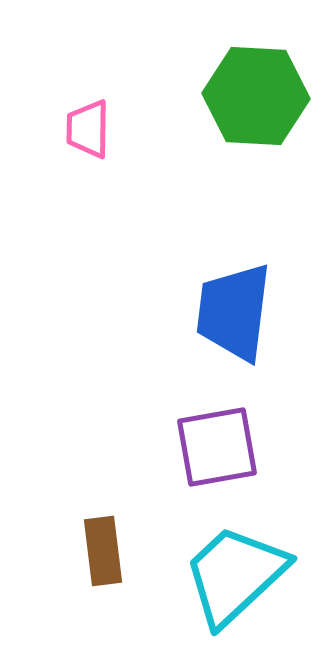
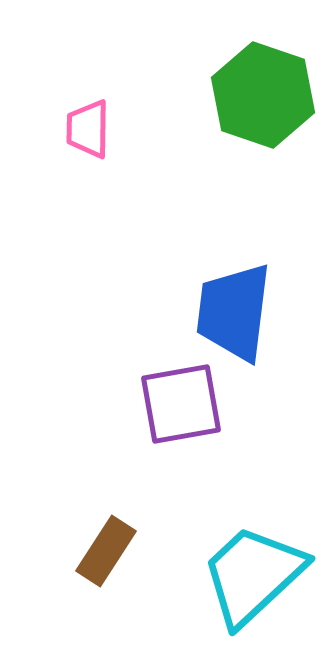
green hexagon: moved 7 px right, 1 px up; rotated 16 degrees clockwise
purple square: moved 36 px left, 43 px up
brown rectangle: moved 3 px right; rotated 40 degrees clockwise
cyan trapezoid: moved 18 px right
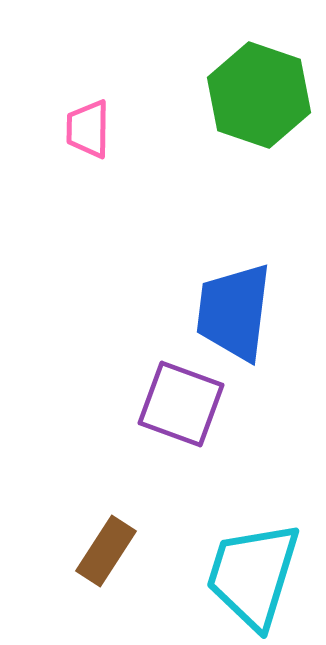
green hexagon: moved 4 px left
purple square: rotated 30 degrees clockwise
cyan trapezoid: rotated 30 degrees counterclockwise
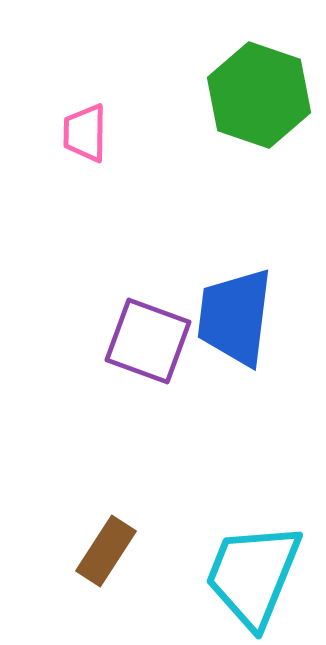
pink trapezoid: moved 3 px left, 4 px down
blue trapezoid: moved 1 px right, 5 px down
purple square: moved 33 px left, 63 px up
cyan trapezoid: rotated 5 degrees clockwise
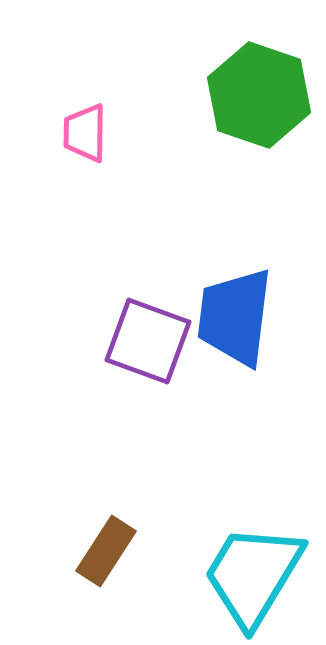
cyan trapezoid: rotated 9 degrees clockwise
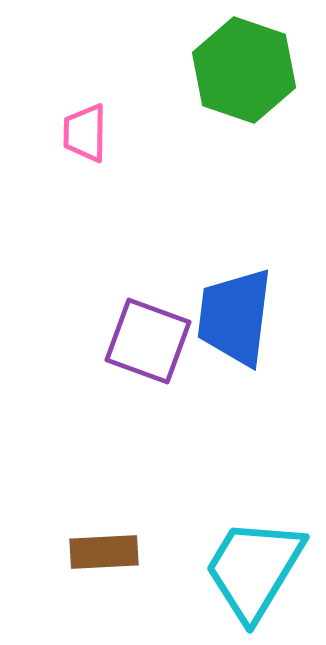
green hexagon: moved 15 px left, 25 px up
brown rectangle: moved 2 px left, 1 px down; rotated 54 degrees clockwise
cyan trapezoid: moved 1 px right, 6 px up
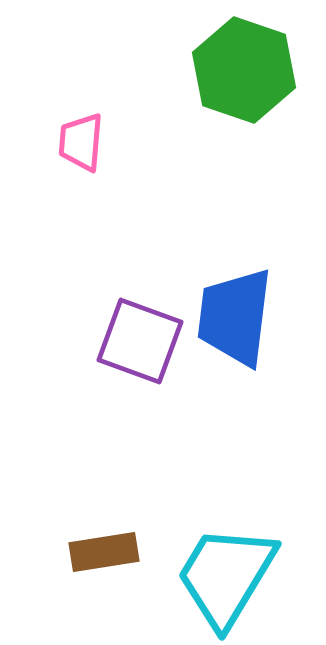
pink trapezoid: moved 4 px left, 9 px down; rotated 4 degrees clockwise
purple square: moved 8 px left
brown rectangle: rotated 6 degrees counterclockwise
cyan trapezoid: moved 28 px left, 7 px down
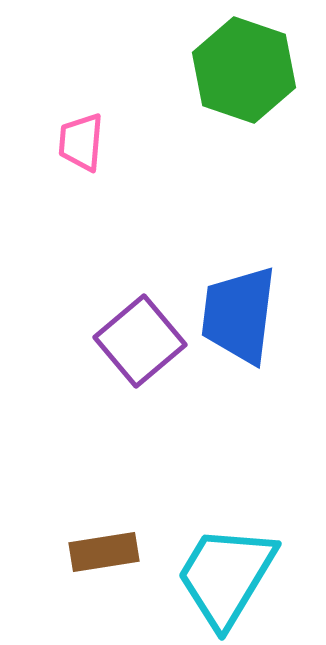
blue trapezoid: moved 4 px right, 2 px up
purple square: rotated 30 degrees clockwise
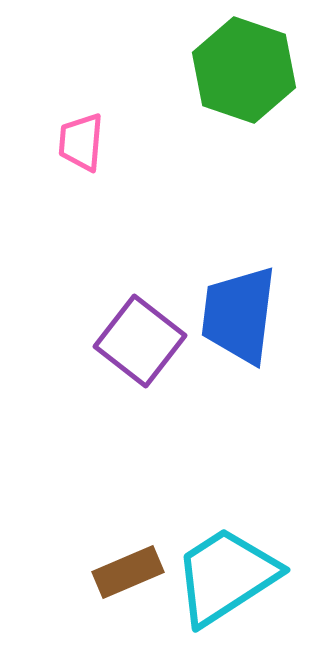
purple square: rotated 12 degrees counterclockwise
brown rectangle: moved 24 px right, 20 px down; rotated 14 degrees counterclockwise
cyan trapezoid: rotated 26 degrees clockwise
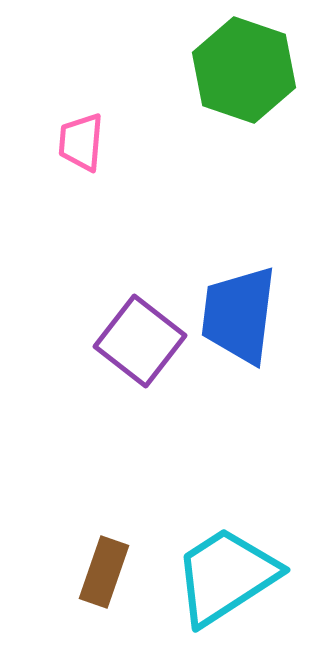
brown rectangle: moved 24 px left; rotated 48 degrees counterclockwise
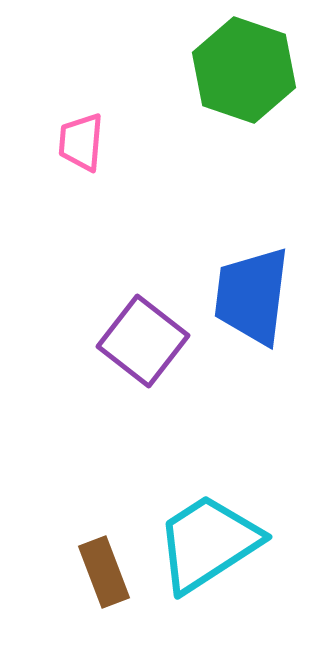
blue trapezoid: moved 13 px right, 19 px up
purple square: moved 3 px right
brown rectangle: rotated 40 degrees counterclockwise
cyan trapezoid: moved 18 px left, 33 px up
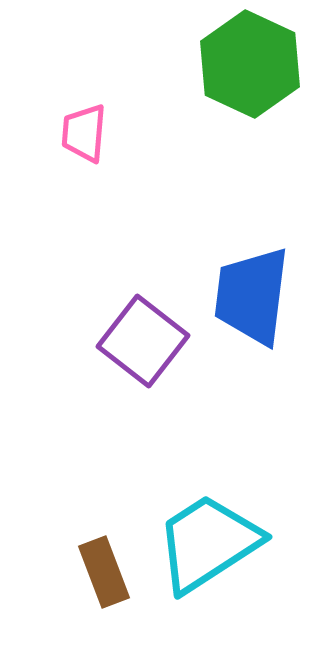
green hexagon: moved 6 px right, 6 px up; rotated 6 degrees clockwise
pink trapezoid: moved 3 px right, 9 px up
